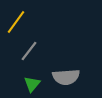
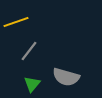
yellow line: rotated 35 degrees clockwise
gray semicircle: rotated 20 degrees clockwise
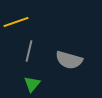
gray line: rotated 25 degrees counterclockwise
gray semicircle: moved 3 px right, 17 px up
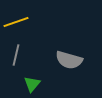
gray line: moved 13 px left, 4 px down
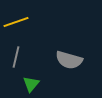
gray line: moved 2 px down
green triangle: moved 1 px left
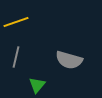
green triangle: moved 6 px right, 1 px down
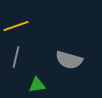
yellow line: moved 4 px down
green triangle: rotated 42 degrees clockwise
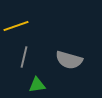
gray line: moved 8 px right
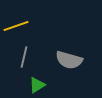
green triangle: rotated 24 degrees counterclockwise
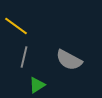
yellow line: rotated 55 degrees clockwise
gray semicircle: rotated 12 degrees clockwise
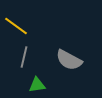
green triangle: rotated 24 degrees clockwise
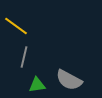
gray semicircle: moved 20 px down
